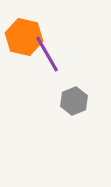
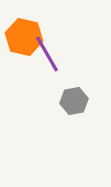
gray hexagon: rotated 12 degrees clockwise
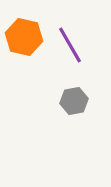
purple line: moved 23 px right, 9 px up
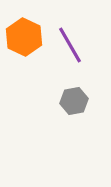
orange hexagon: rotated 12 degrees clockwise
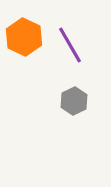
gray hexagon: rotated 16 degrees counterclockwise
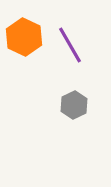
gray hexagon: moved 4 px down
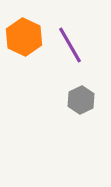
gray hexagon: moved 7 px right, 5 px up
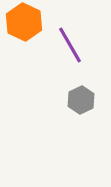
orange hexagon: moved 15 px up
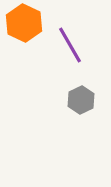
orange hexagon: moved 1 px down
